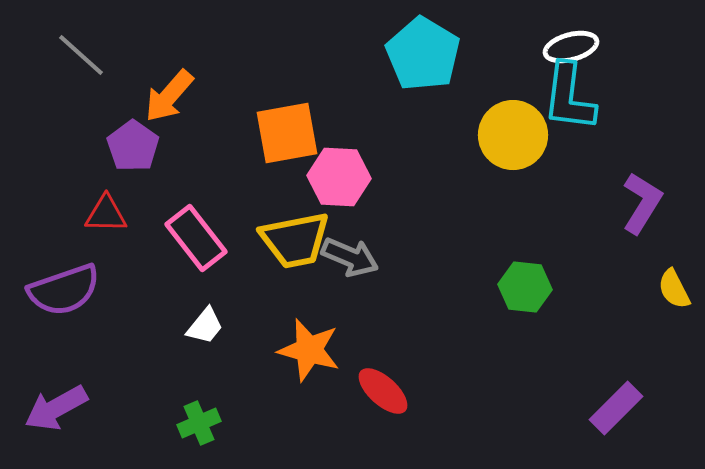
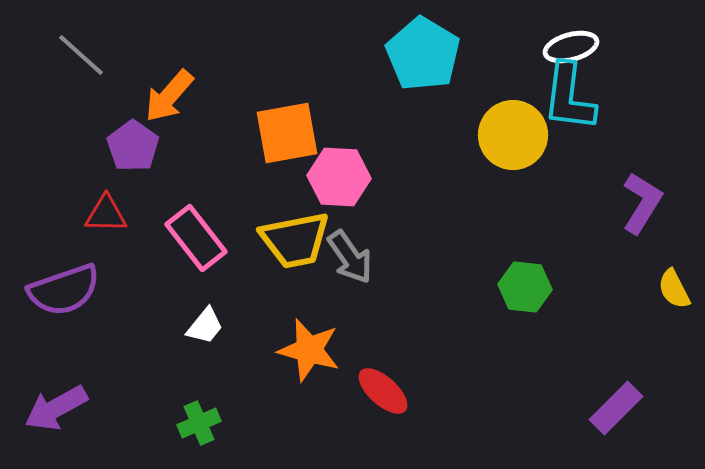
gray arrow: rotated 32 degrees clockwise
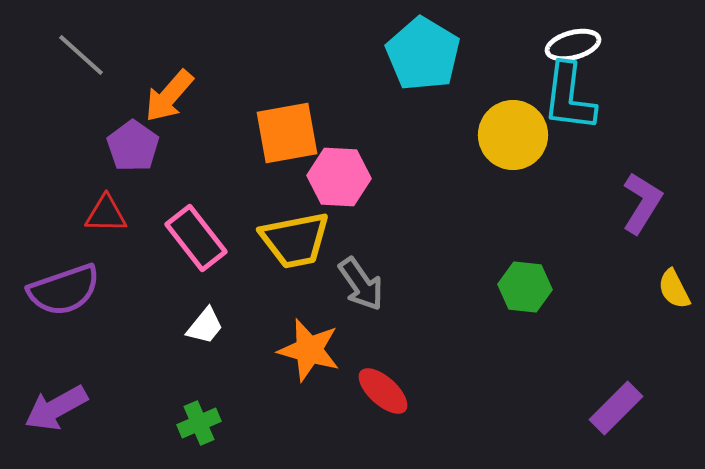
white ellipse: moved 2 px right, 2 px up
gray arrow: moved 11 px right, 27 px down
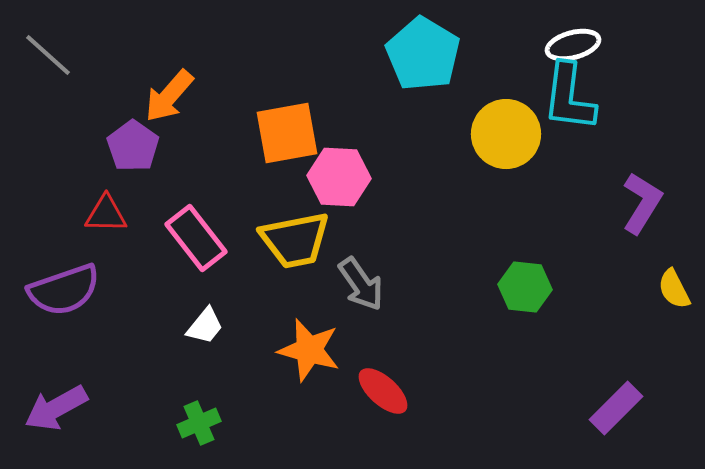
gray line: moved 33 px left
yellow circle: moved 7 px left, 1 px up
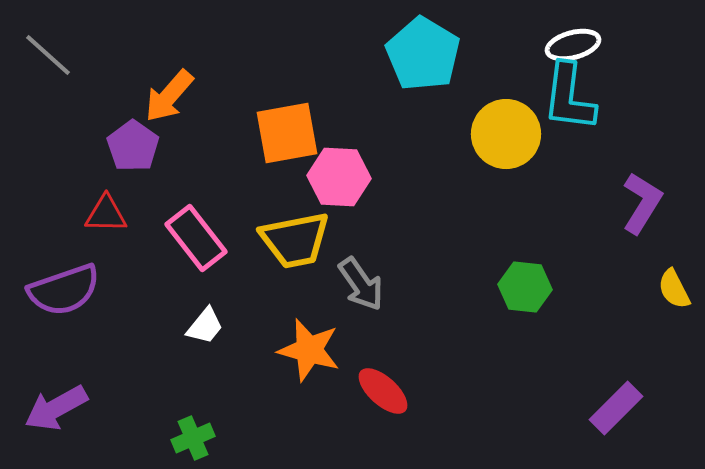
green cross: moved 6 px left, 15 px down
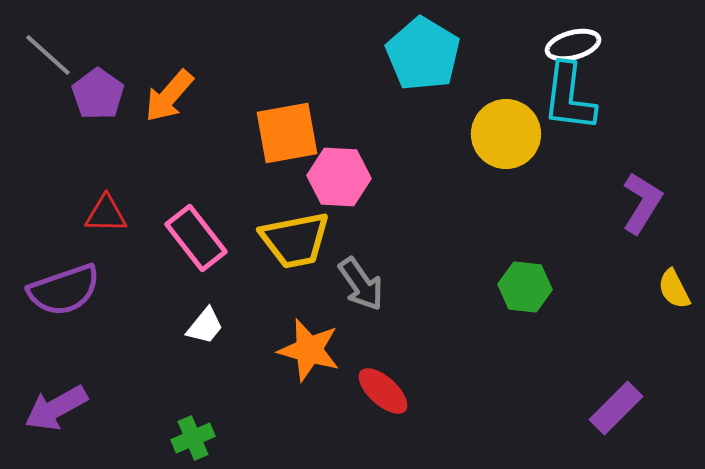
purple pentagon: moved 35 px left, 52 px up
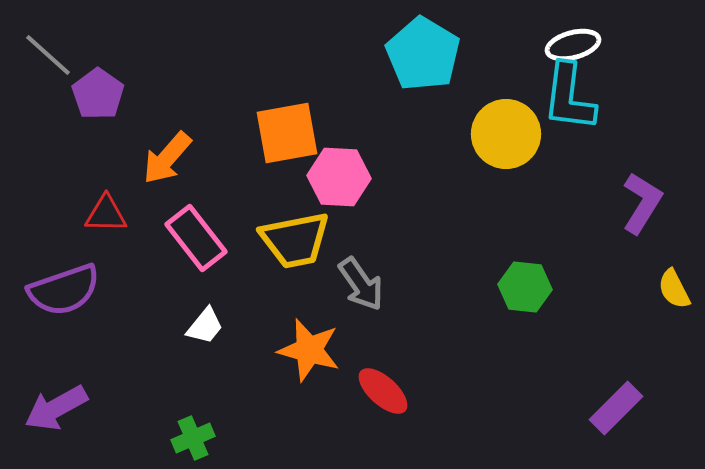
orange arrow: moved 2 px left, 62 px down
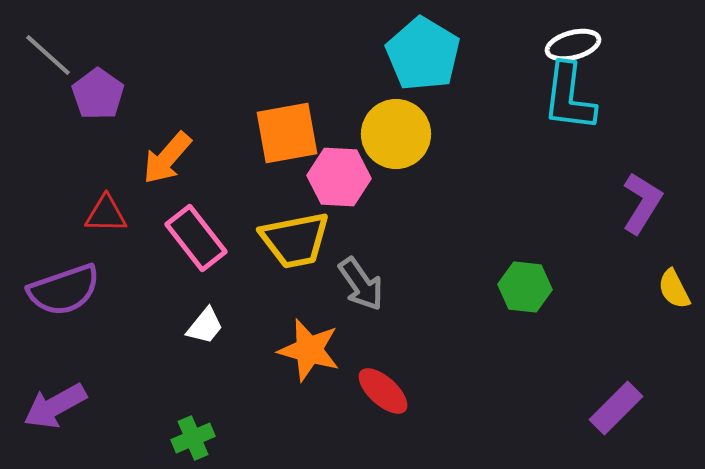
yellow circle: moved 110 px left
purple arrow: moved 1 px left, 2 px up
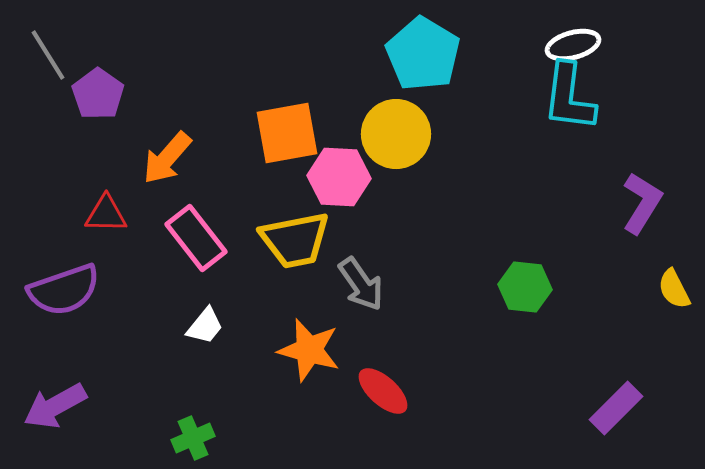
gray line: rotated 16 degrees clockwise
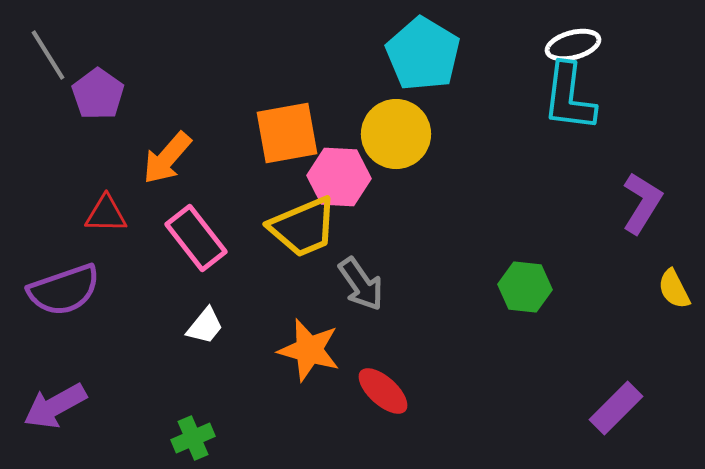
yellow trapezoid: moved 8 px right, 13 px up; rotated 12 degrees counterclockwise
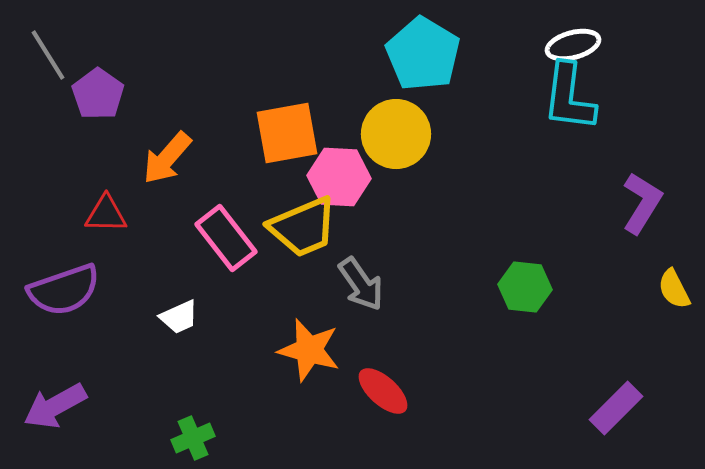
pink rectangle: moved 30 px right
white trapezoid: moved 26 px left, 9 px up; rotated 27 degrees clockwise
